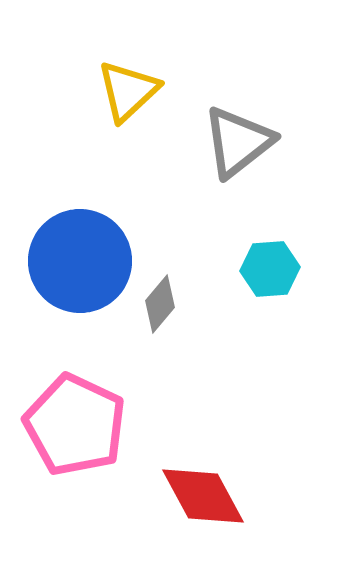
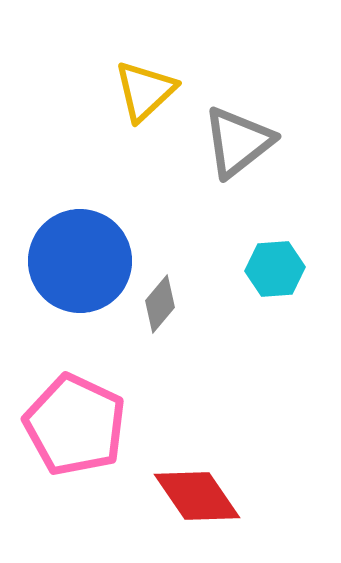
yellow triangle: moved 17 px right
cyan hexagon: moved 5 px right
red diamond: moved 6 px left; rotated 6 degrees counterclockwise
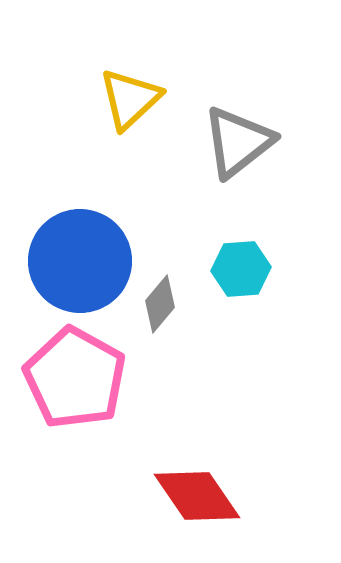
yellow triangle: moved 15 px left, 8 px down
cyan hexagon: moved 34 px left
pink pentagon: moved 47 px up; rotated 4 degrees clockwise
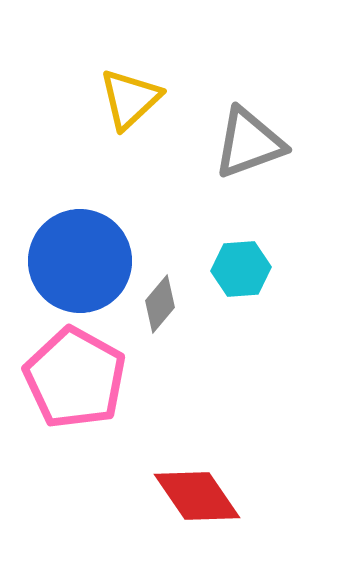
gray triangle: moved 11 px right, 1 px down; rotated 18 degrees clockwise
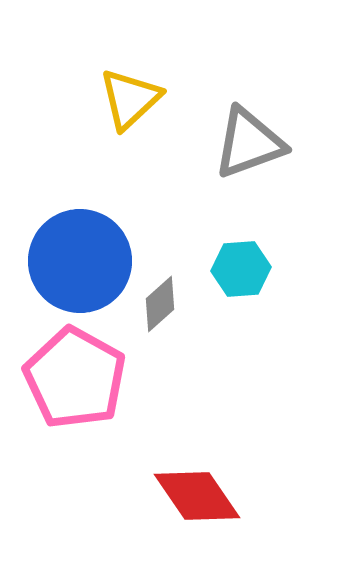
gray diamond: rotated 8 degrees clockwise
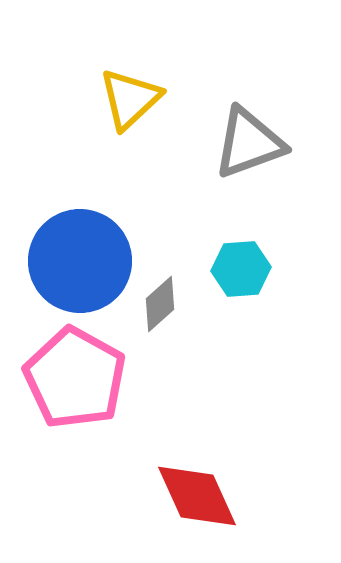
red diamond: rotated 10 degrees clockwise
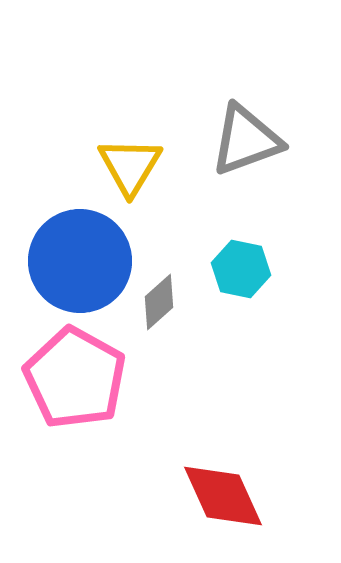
yellow triangle: moved 67 px down; rotated 16 degrees counterclockwise
gray triangle: moved 3 px left, 3 px up
cyan hexagon: rotated 16 degrees clockwise
gray diamond: moved 1 px left, 2 px up
red diamond: moved 26 px right
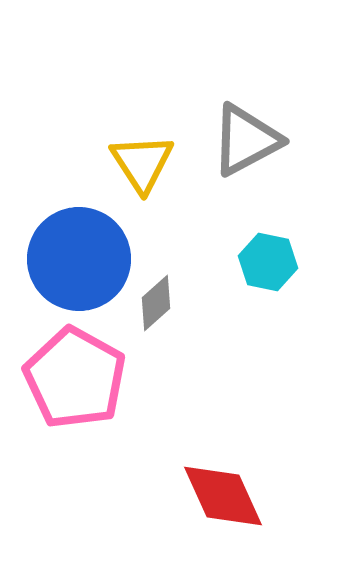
gray triangle: rotated 8 degrees counterclockwise
yellow triangle: moved 12 px right, 3 px up; rotated 4 degrees counterclockwise
blue circle: moved 1 px left, 2 px up
cyan hexagon: moved 27 px right, 7 px up
gray diamond: moved 3 px left, 1 px down
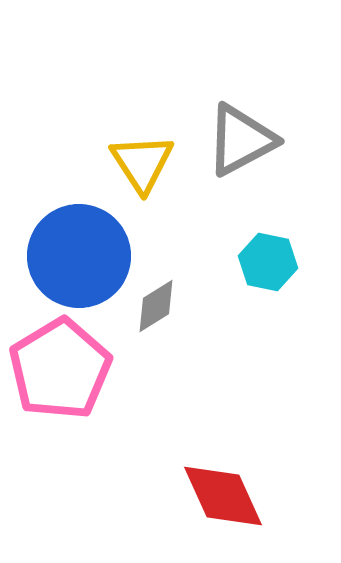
gray triangle: moved 5 px left
blue circle: moved 3 px up
gray diamond: moved 3 px down; rotated 10 degrees clockwise
pink pentagon: moved 15 px left, 9 px up; rotated 12 degrees clockwise
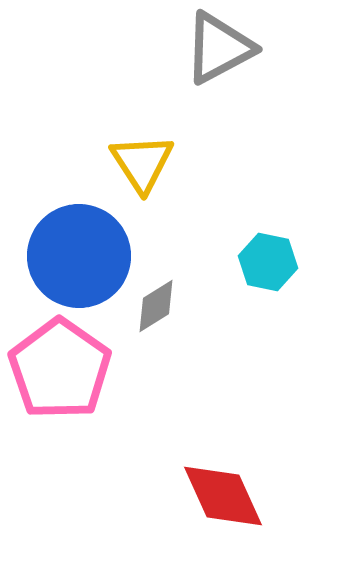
gray triangle: moved 22 px left, 92 px up
pink pentagon: rotated 6 degrees counterclockwise
